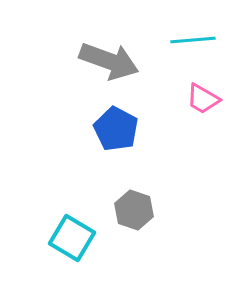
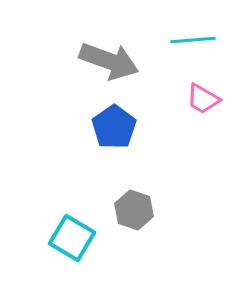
blue pentagon: moved 2 px left, 2 px up; rotated 9 degrees clockwise
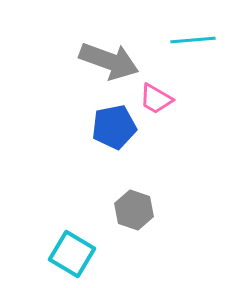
pink trapezoid: moved 47 px left
blue pentagon: rotated 24 degrees clockwise
cyan square: moved 16 px down
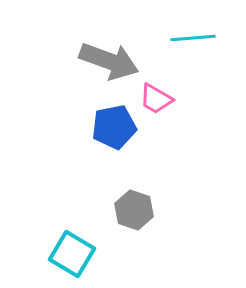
cyan line: moved 2 px up
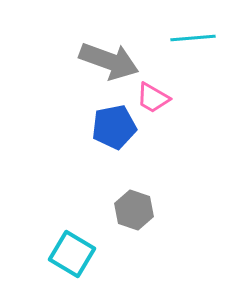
pink trapezoid: moved 3 px left, 1 px up
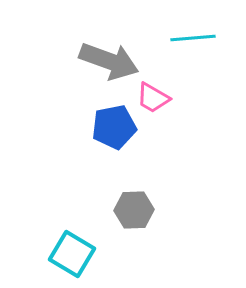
gray hexagon: rotated 21 degrees counterclockwise
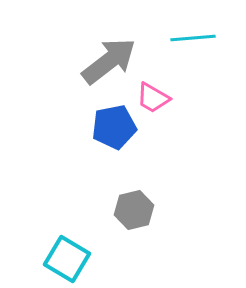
gray arrow: rotated 58 degrees counterclockwise
gray hexagon: rotated 12 degrees counterclockwise
cyan square: moved 5 px left, 5 px down
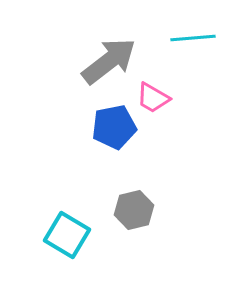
cyan square: moved 24 px up
